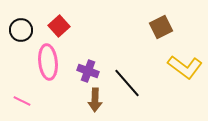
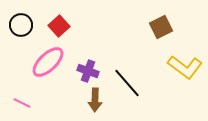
black circle: moved 5 px up
pink ellipse: rotated 52 degrees clockwise
pink line: moved 2 px down
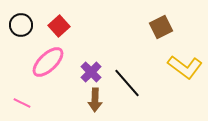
purple cross: moved 3 px right, 1 px down; rotated 25 degrees clockwise
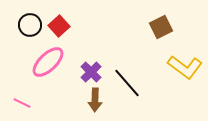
black circle: moved 9 px right
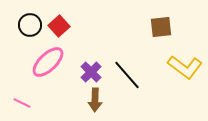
brown square: rotated 20 degrees clockwise
black line: moved 8 px up
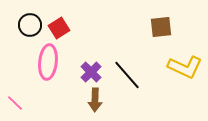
red square: moved 2 px down; rotated 10 degrees clockwise
pink ellipse: rotated 40 degrees counterclockwise
yellow L-shape: rotated 12 degrees counterclockwise
pink line: moved 7 px left; rotated 18 degrees clockwise
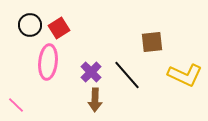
brown square: moved 9 px left, 15 px down
yellow L-shape: moved 8 px down
pink line: moved 1 px right, 2 px down
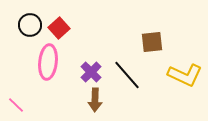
red square: rotated 10 degrees counterclockwise
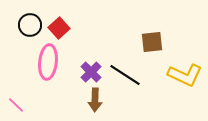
black line: moved 2 px left; rotated 16 degrees counterclockwise
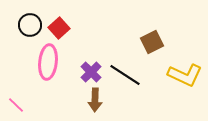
brown square: rotated 20 degrees counterclockwise
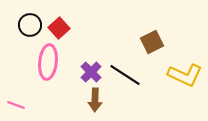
pink line: rotated 24 degrees counterclockwise
